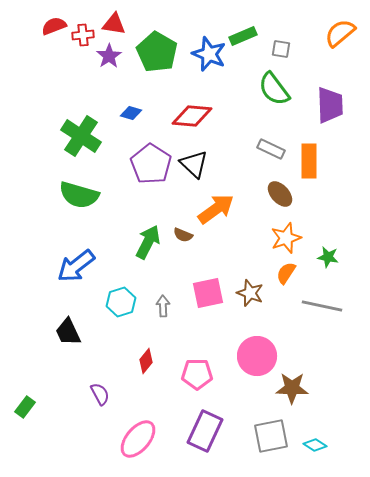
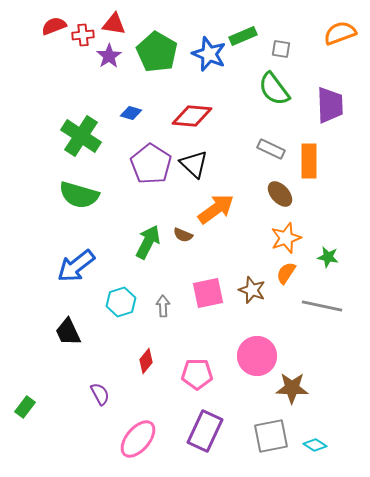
orange semicircle at (340, 33): rotated 20 degrees clockwise
brown star at (250, 293): moved 2 px right, 3 px up
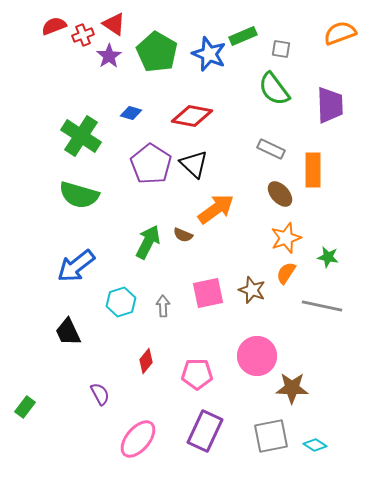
red triangle at (114, 24): rotated 25 degrees clockwise
red cross at (83, 35): rotated 15 degrees counterclockwise
red diamond at (192, 116): rotated 6 degrees clockwise
orange rectangle at (309, 161): moved 4 px right, 9 px down
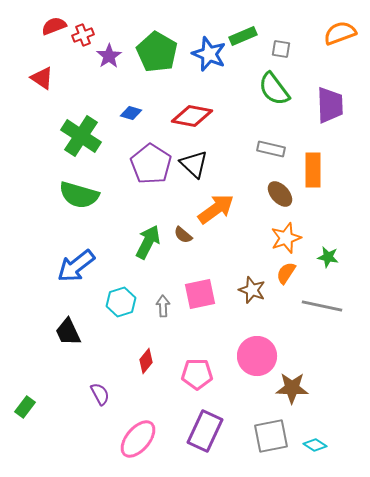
red triangle at (114, 24): moved 72 px left, 54 px down
gray rectangle at (271, 149): rotated 12 degrees counterclockwise
brown semicircle at (183, 235): rotated 18 degrees clockwise
pink square at (208, 293): moved 8 px left, 1 px down
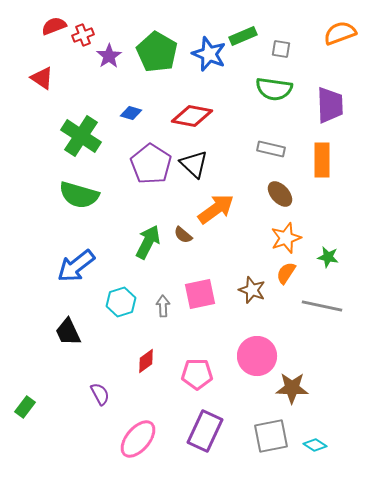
green semicircle at (274, 89): rotated 45 degrees counterclockwise
orange rectangle at (313, 170): moved 9 px right, 10 px up
red diamond at (146, 361): rotated 15 degrees clockwise
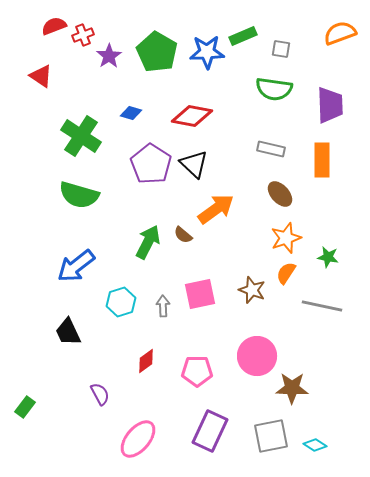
blue star at (209, 54): moved 2 px left, 2 px up; rotated 24 degrees counterclockwise
red triangle at (42, 78): moved 1 px left, 2 px up
pink pentagon at (197, 374): moved 3 px up
purple rectangle at (205, 431): moved 5 px right
